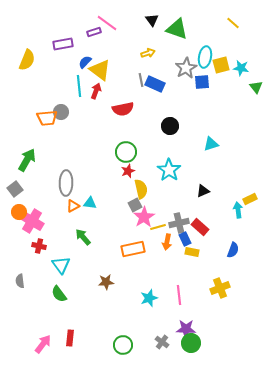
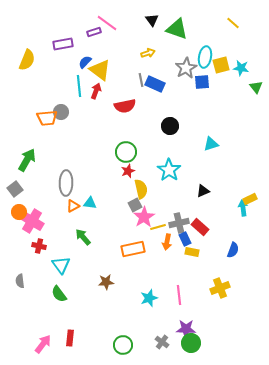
red semicircle at (123, 109): moved 2 px right, 3 px up
cyan arrow at (238, 210): moved 5 px right, 2 px up
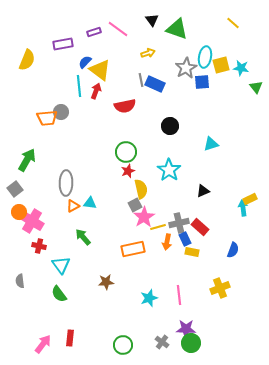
pink line at (107, 23): moved 11 px right, 6 px down
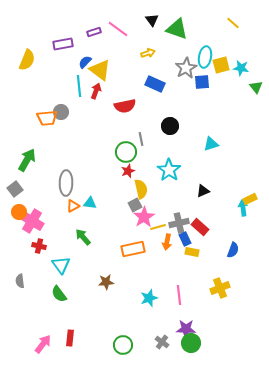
gray line at (141, 80): moved 59 px down
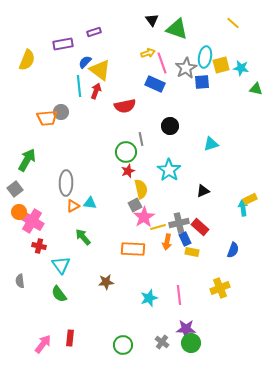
pink line at (118, 29): moved 44 px right, 34 px down; rotated 35 degrees clockwise
green triangle at (256, 87): moved 2 px down; rotated 40 degrees counterclockwise
orange rectangle at (133, 249): rotated 15 degrees clockwise
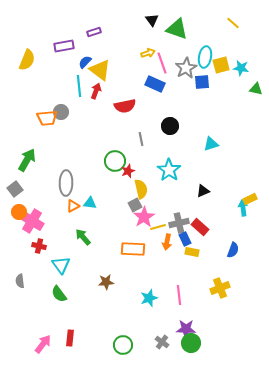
purple rectangle at (63, 44): moved 1 px right, 2 px down
green circle at (126, 152): moved 11 px left, 9 px down
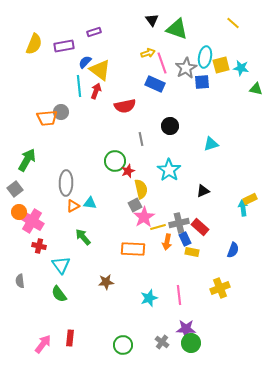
yellow semicircle at (27, 60): moved 7 px right, 16 px up
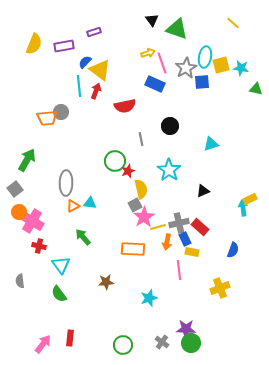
pink line at (179, 295): moved 25 px up
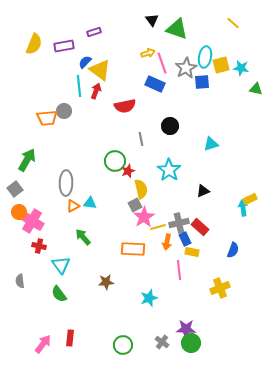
gray circle at (61, 112): moved 3 px right, 1 px up
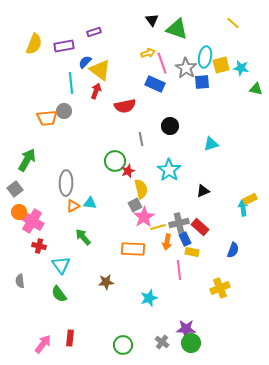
gray star at (186, 68): rotated 10 degrees counterclockwise
cyan line at (79, 86): moved 8 px left, 3 px up
